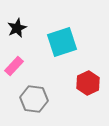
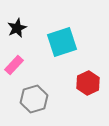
pink rectangle: moved 1 px up
gray hexagon: rotated 24 degrees counterclockwise
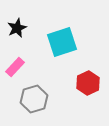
pink rectangle: moved 1 px right, 2 px down
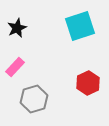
cyan square: moved 18 px right, 16 px up
